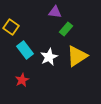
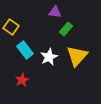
yellow triangle: rotated 15 degrees counterclockwise
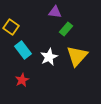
cyan rectangle: moved 2 px left
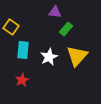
cyan rectangle: rotated 42 degrees clockwise
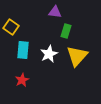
green rectangle: moved 2 px down; rotated 24 degrees counterclockwise
white star: moved 3 px up
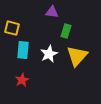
purple triangle: moved 3 px left
yellow square: moved 1 px right, 1 px down; rotated 21 degrees counterclockwise
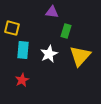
yellow triangle: moved 3 px right
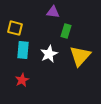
purple triangle: moved 1 px right
yellow square: moved 3 px right
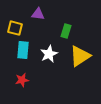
purple triangle: moved 15 px left, 2 px down
yellow triangle: rotated 15 degrees clockwise
red star: rotated 16 degrees clockwise
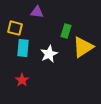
purple triangle: moved 1 px left, 2 px up
cyan rectangle: moved 2 px up
yellow triangle: moved 3 px right, 9 px up
red star: rotated 24 degrees counterclockwise
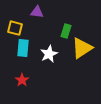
yellow triangle: moved 1 px left, 1 px down
